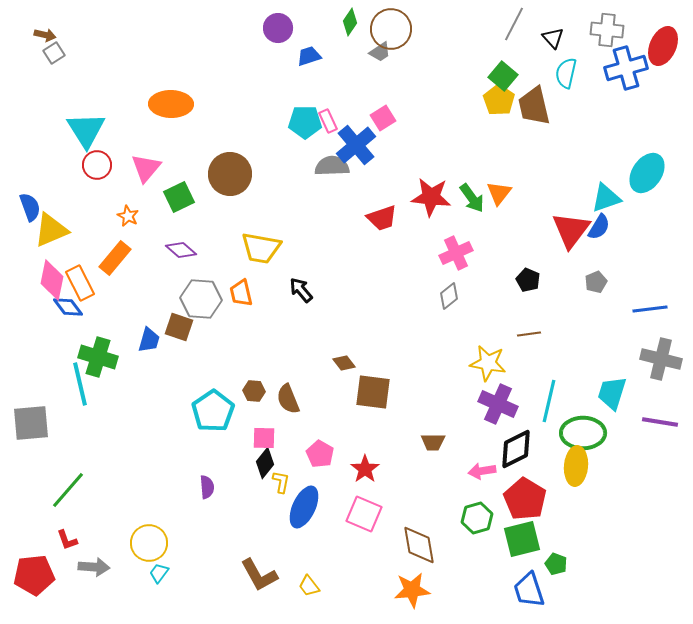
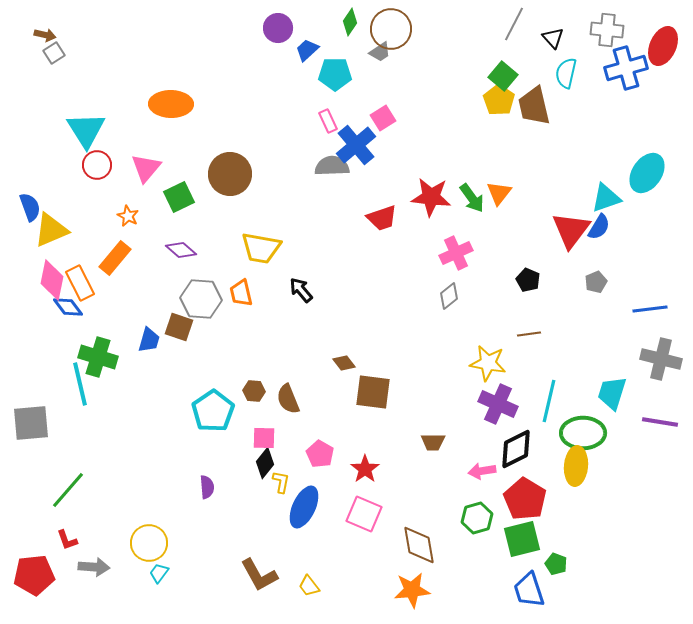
blue trapezoid at (309, 56): moved 2 px left, 6 px up; rotated 25 degrees counterclockwise
cyan pentagon at (305, 122): moved 30 px right, 48 px up
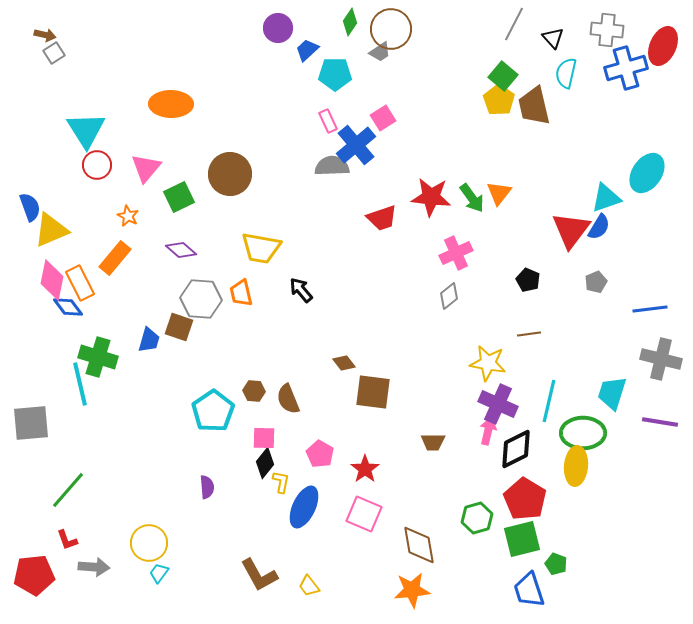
pink arrow at (482, 471): moved 6 px right, 40 px up; rotated 112 degrees clockwise
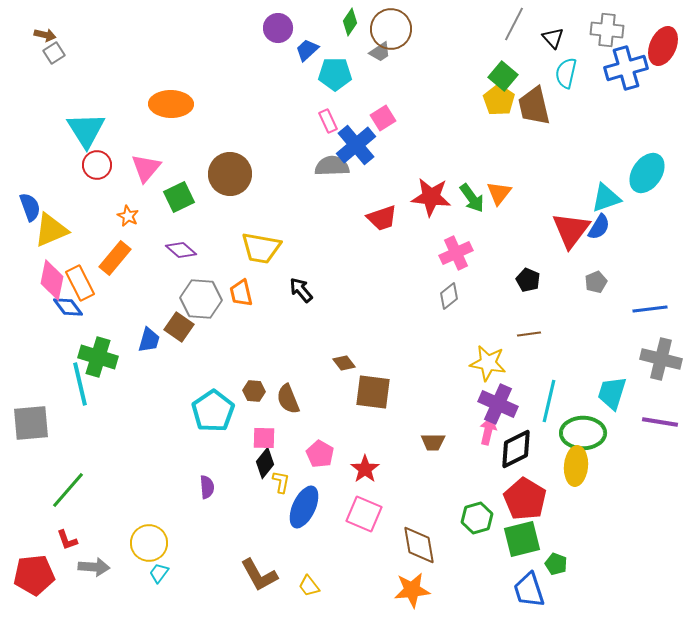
brown square at (179, 327): rotated 16 degrees clockwise
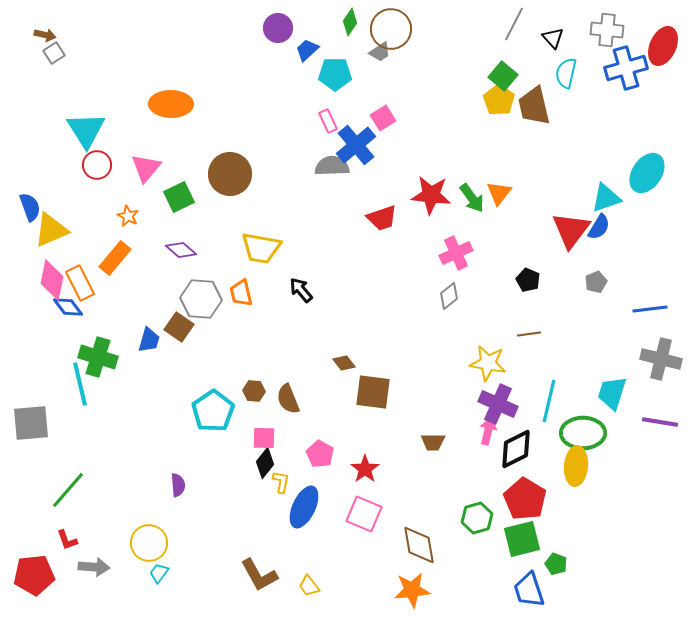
red star at (431, 197): moved 2 px up
purple semicircle at (207, 487): moved 29 px left, 2 px up
